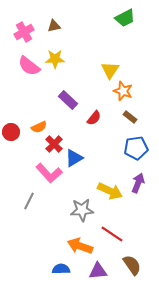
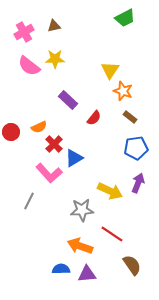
purple triangle: moved 11 px left, 3 px down
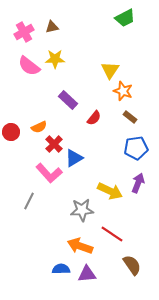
brown triangle: moved 2 px left, 1 px down
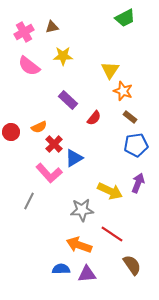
yellow star: moved 8 px right, 3 px up
blue pentagon: moved 3 px up
orange arrow: moved 1 px left, 1 px up
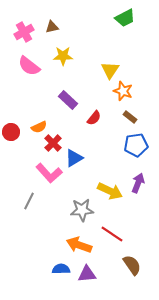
red cross: moved 1 px left, 1 px up
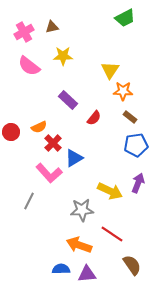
orange star: rotated 18 degrees counterclockwise
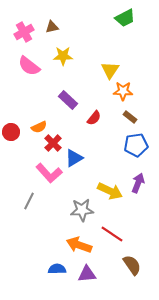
blue semicircle: moved 4 px left
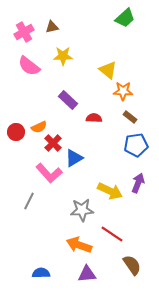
green trapezoid: rotated 15 degrees counterclockwise
yellow triangle: moved 2 px left; rotated 24 degrees counterclockwise
red semicircle: rotated 126 degrees counterclockwise
red circle: moved 5 px right
blue semicircle: moved 16 px left, 4 px down
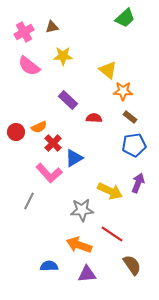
blue pentagon: moved 2 px left
blue semicircle: moved 8 px right, 7 px up
